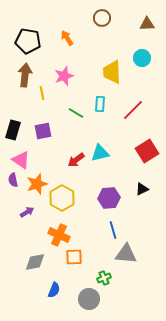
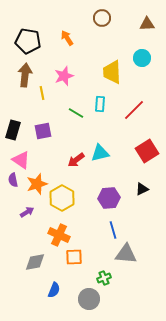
red line: moved 1 px right
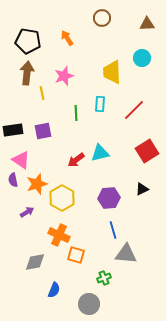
brown arrow: moved 2 px right, 2 px up
green line: rotated 56 degrees clockwise
black rectangle: rotated 66 degrees clockwise
orange square: moved 2 px right, 2 px up; rotated 18 degrees clockwise
gray circle: moved 5 px down
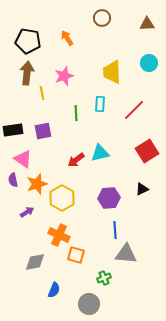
cyan circle: moved 7 px right, 5 px down
pink triangle: moved 2 px right, 1 px up
blue line: moved 2 px right; rotated 12 degrees clockwise
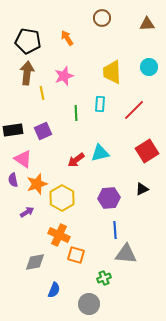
cyan circle: moved 4 px down
purple square: rotated 12 degrees counterclockwise
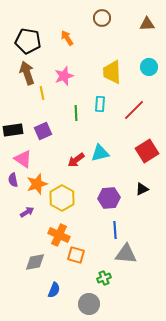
brown arrow: rotated 25 degrees counterclockwise
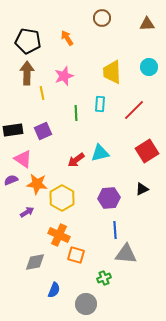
brown arrow: rotated 20 degrees clockwise
purple semicircle: moved 2 px left; rotated 80 degrees clockwise
orange star: rotated 25 degrees clockwise
gray circle: moved 3 px left
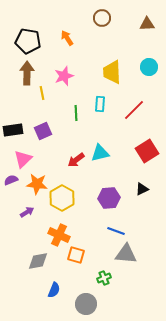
pink triangle: rotated 42 degrees clockwise
blue line: moved 1 px right, 1 px down; rotated 66 degrees counterclockwise
gray diamond: moved 3 px right, 1 px up
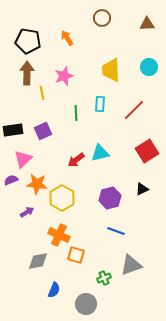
yellow trapezoid: moved 1 px left, 2 px up
purple hexagon: moved 1 px right; rotated 10 degrees counterclockwise
gray triangle: moved 5 px right, 11 px down; rotated 25 degrees counterclockwise
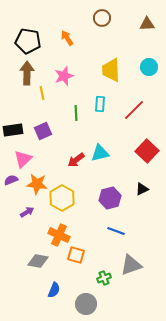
red square: rotated 15 degrees counterclockwise
gray diamond: rotated 20 degrees clockwise
